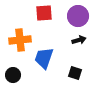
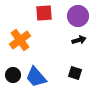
orange cross: rotated 30 degrees counterclockwise
blue trapezoid: moved 8 px left, 19 px down; rotated 60 degrees counterclockwise
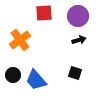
blue trapezoid: moved 3 px down
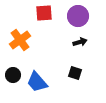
black arrow: moved 1 px right, 2 px down
blue trapezoid: moved 1 px right, 2 px down
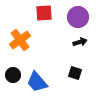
purple circle: moved 1 px down
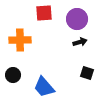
purple circle: moved 1 px left, 2 px down
orange cross: rotated 35 degrees clockwise
black square: moved 12 px right
blue trapezoid: moved 7 px right, 5 px down
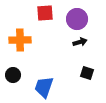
red square: moved 1 px right
blue trapezoid: rotated 60 degrees clockwise
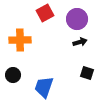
red square: rotated 24 degrees counterclockwise
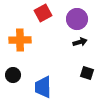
red square: moved 2 px left
blue trapezoid: moved 1 px left; rotated 20 degrees counterclockwise
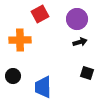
red square: moved 3 px left, 1 px down
black circle: moved 1 px down
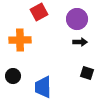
red square: moved 1 px left, 2 px up
black arrow: rotated 16 degrees clockwise
